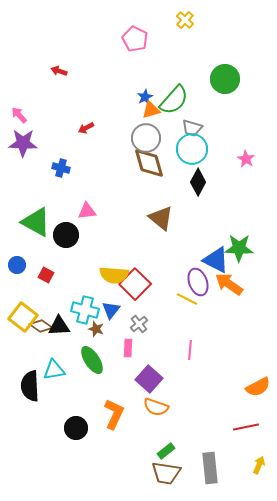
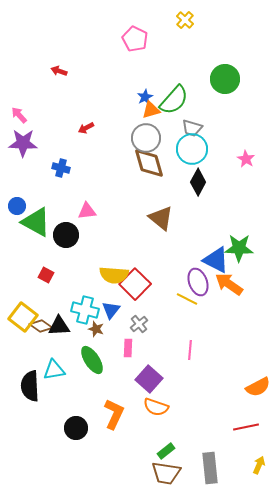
blue circle at (17, 265): moved 59 px up
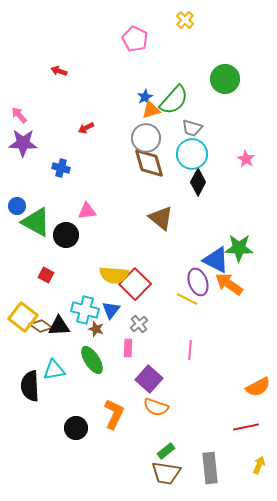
cyan circle at (192, 149): moved 5 px down
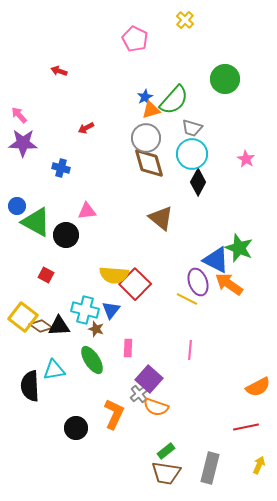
green star at (239, 248): rotated 20 degrees clockwise
gray cross at (139, 324): moved 70 px down
gray rectangle at (210, 468): rotated 20 degrees clockwise
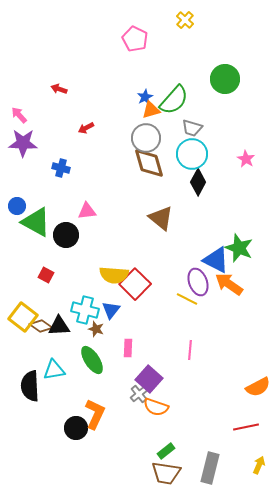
red arrow at (59, 71): moved 18 px down
orange L-shape at (114, 414): moved 19 px left
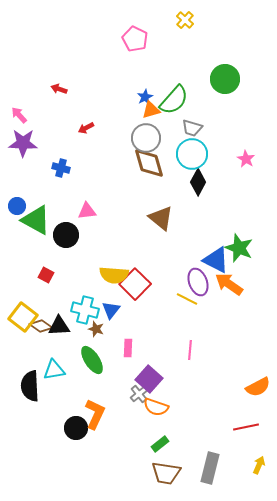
green triangle at (36, 222): moved 2 px up
green rectangle at (166, 451): moved 6 px left, 7 px up
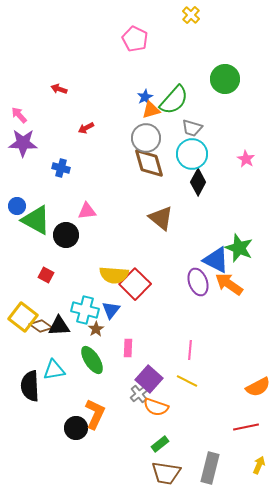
yellow cross at (185, 20): moved 6 px right, 5 px up
yellow line at (187, 299): moved 82 px down
brown star at (96, 329): rotated 21 degrees clockwise
